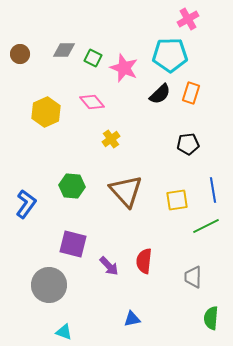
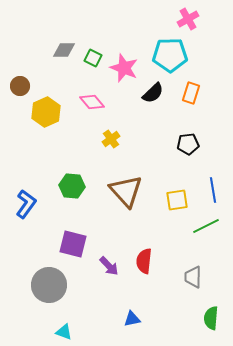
brown circle: moved 32 px down
black semicircle: moved 7 px left, 1 px up
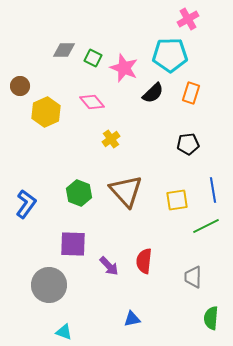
green hexagon: moved 7 px right, 7 px down; rotated 15 degrees clockwise
purple square: rotated 12 degrees counterclockwise
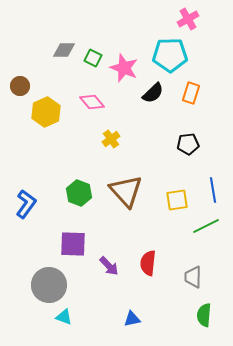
red semicircle: moved 4 px right, 2 px down
green semicircle: moved 7 px left, 3 px up
cyan triangle: moved 15 px up
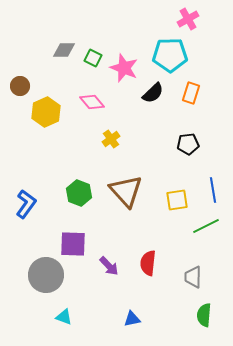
gray circle: moved 3 px left, 10 px up
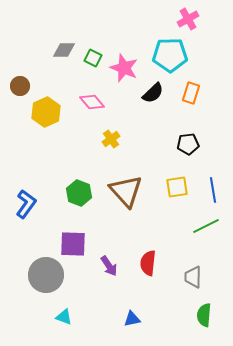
yellow square: moved 13 px up
purple arrow: rotated 10 degrees clockwise
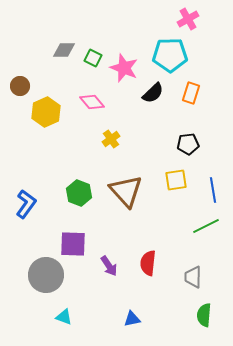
yellow square: moved 1 px left, 7 px up
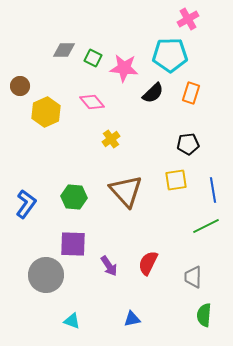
pink star: rotated 16 degrees counterclockwise
green hexagon: moved 5 px left, 4 px down; rotated 15 degrees counterclockwise
red semicircle: rotated 20 degrees clockwise
cyan triangle: moved 8 px right, 4 px down
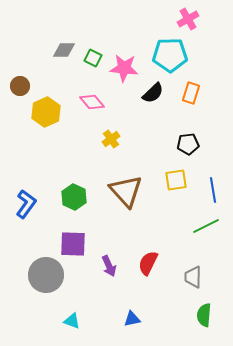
green hexagon: rotated 20 degrees clockwise
purple arrow: rotated 10 degrees clockwise
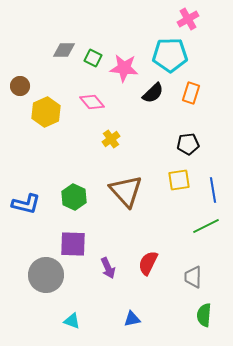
yellow square: moved 3 px right
blue L-shape: rotated 68 degrees clockwise
purple arrow: moved 1 px left, 2 px down
